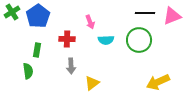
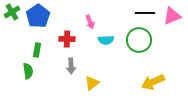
yellow arrow: moved 5 px left
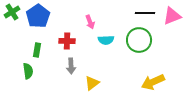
red cross: moved 2 px down
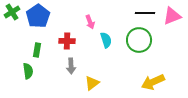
cyan semicircle: rotated 105 degrees counterclockwise
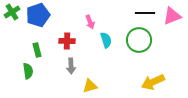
blue pentagon: moved 1 px up; rotated 15 degrees clockwise
green rectangle: rotated 24 degrees counterclockwise
yellow triangle: moved 2 px left, 3 px down; rotated 21 degrees clockwise
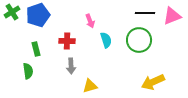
pink arrow: moved 1 px up
green rectangle: moved 1 px left, 1 px up
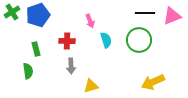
yellow triangle: moved 1 px right
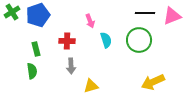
green semicircle: moved 4 px right
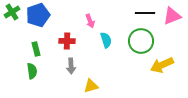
green circle: moved 2 px right, 1 px down
yellow arrow: moved 9 px right, 17 px up
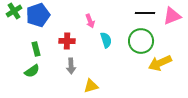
green cross: moved 2 px right, 1 px up
yellow arrow: moved 2 px left, 2 px up
green semicircle: rotated 63 degrees clockwise
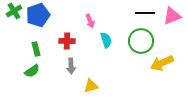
yellow arrow: moved 2 px right
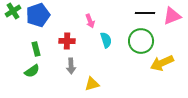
green cross: moved 1 px left
yellow triangle: moved 1 px right, 2 px up
